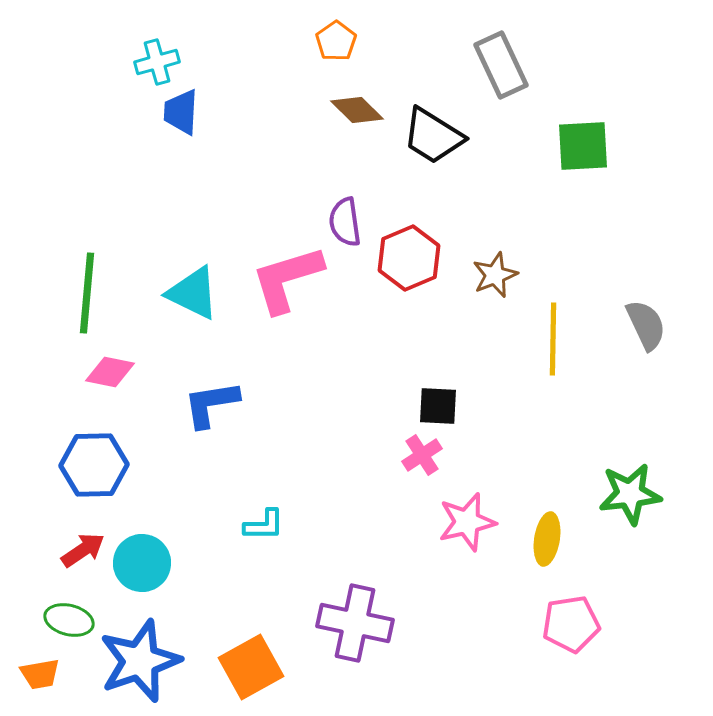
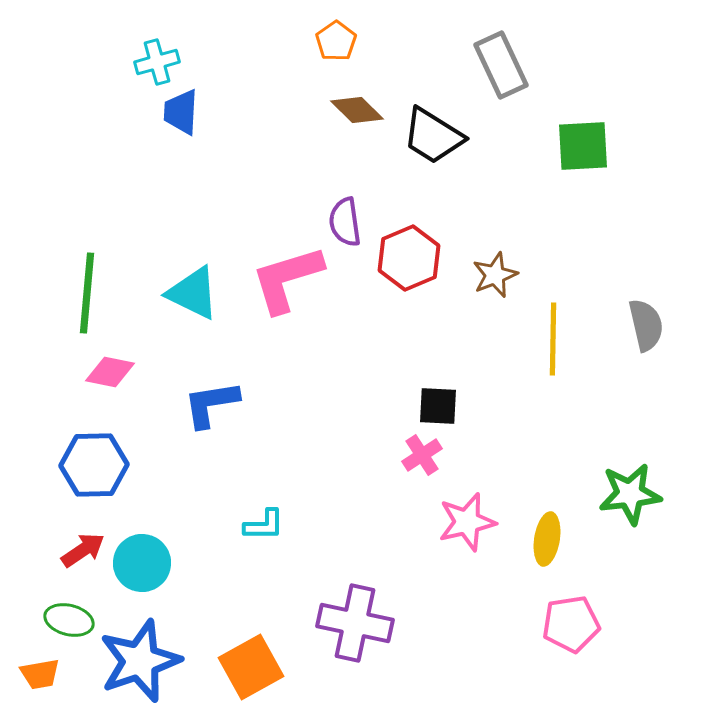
gray semicircle: rotated 12 degrees clockwise
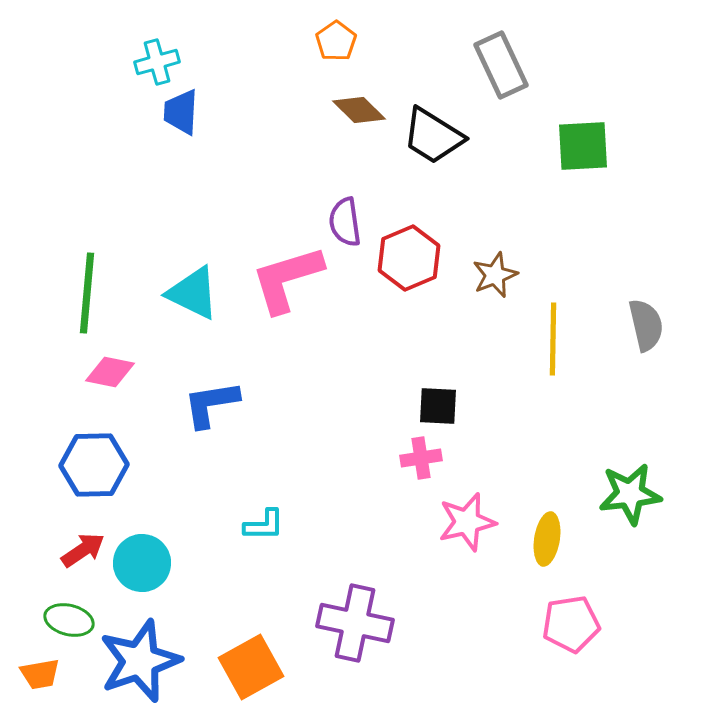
brown diamond: moved 2 px right
pink cross: moved 1 px left, 3 px down; rotated 24 degrees clockwise
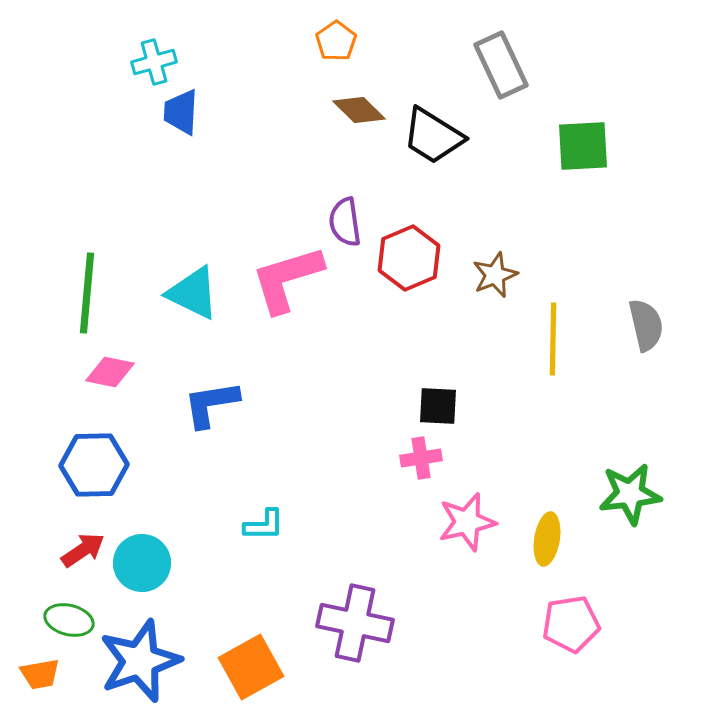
cyan cross: moved 3 px left
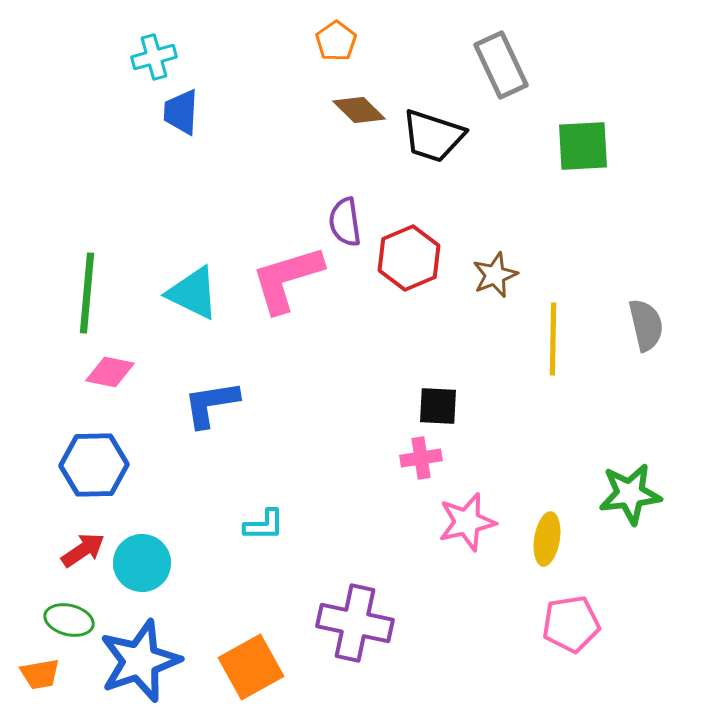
cyan cross: moved 5 px up
black trapezoid: rotated 14 degrees counterclockwise
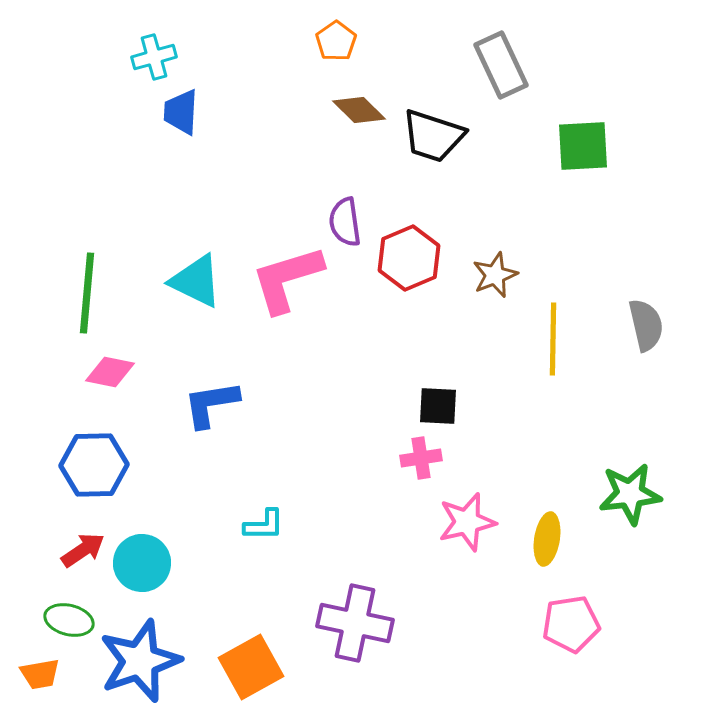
cyan triangle: moved 3 px right, 12 px up
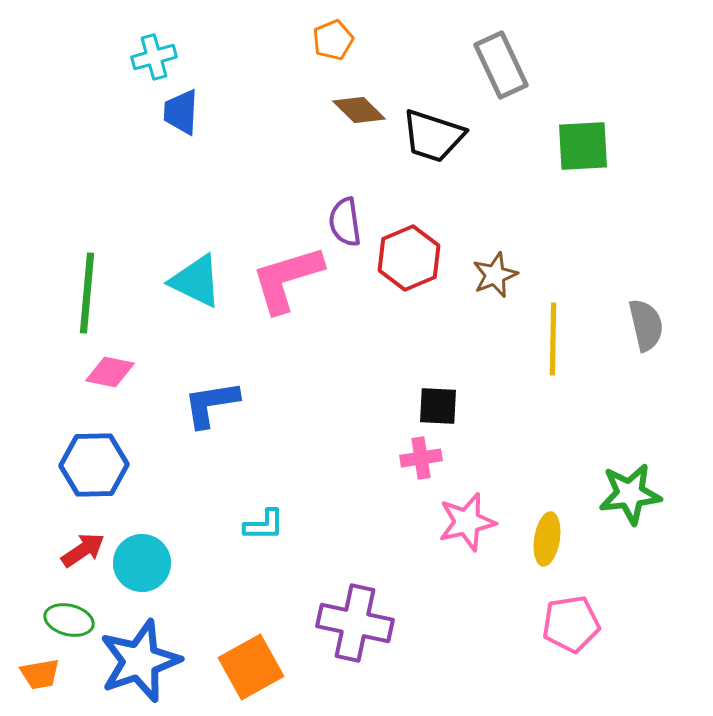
orange pentagon: moved 3 px left, 1 px up; rotated 12 degrees clockwise
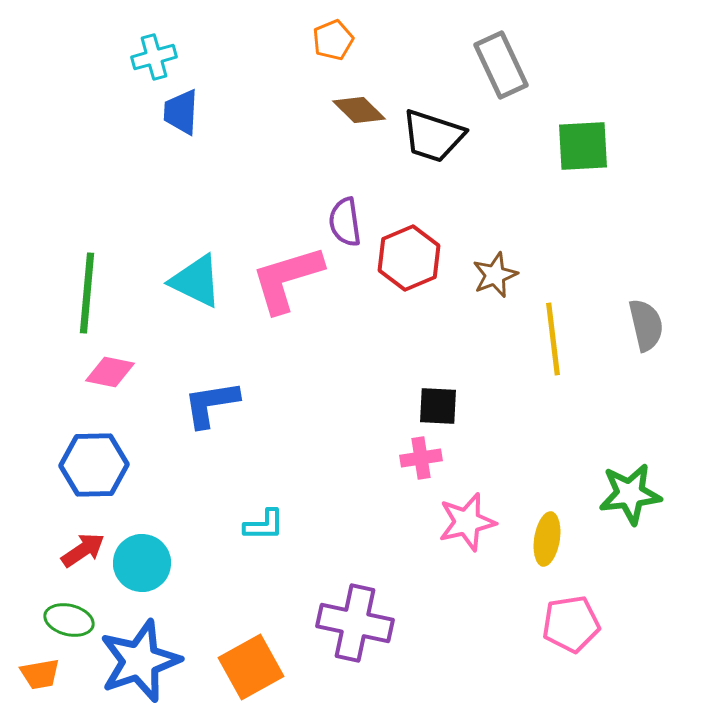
yellow line: rotated 8 degrees counterclockwise
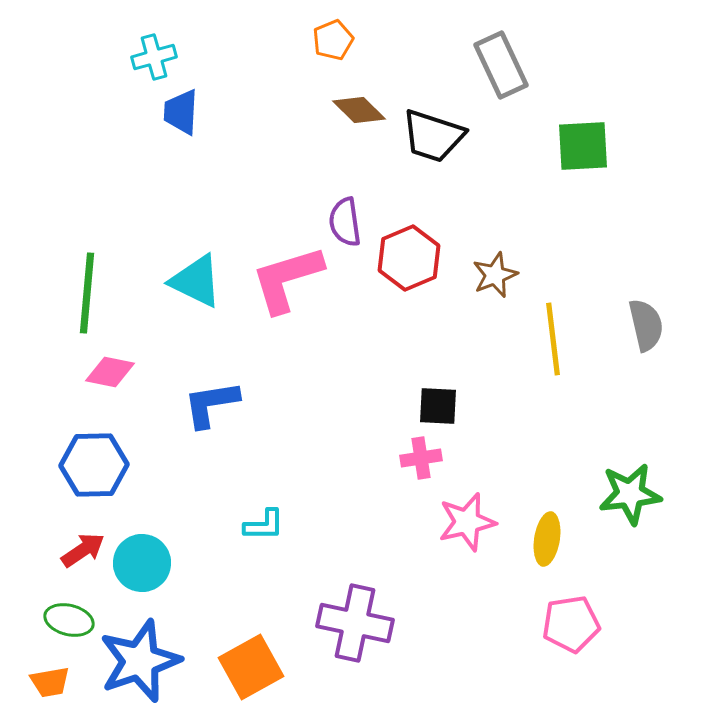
orange trapezoid: moved 10 px right, 8 px down
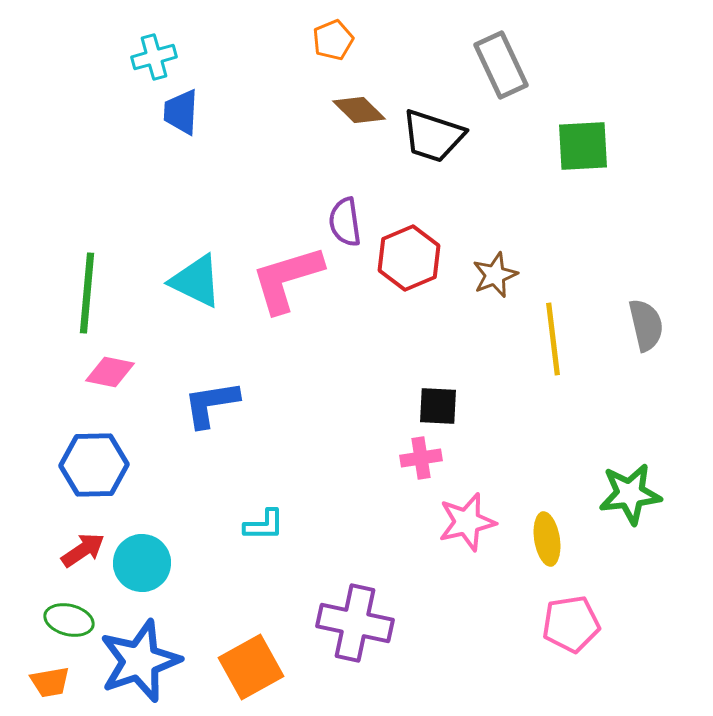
yellow ellipse: rotated 18 degrees counterclockwise
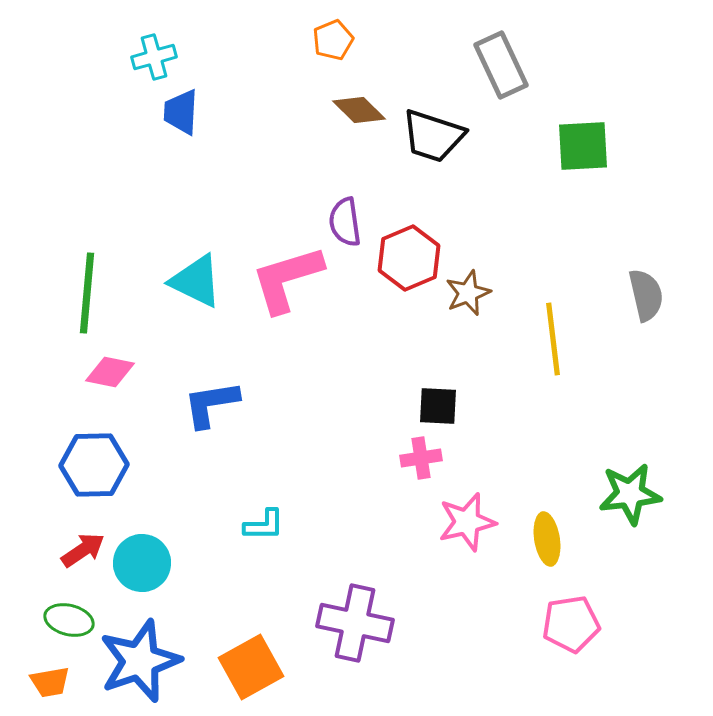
brown star: moved 27 px left, 18 px down
gray semicircle: moved 30 px up
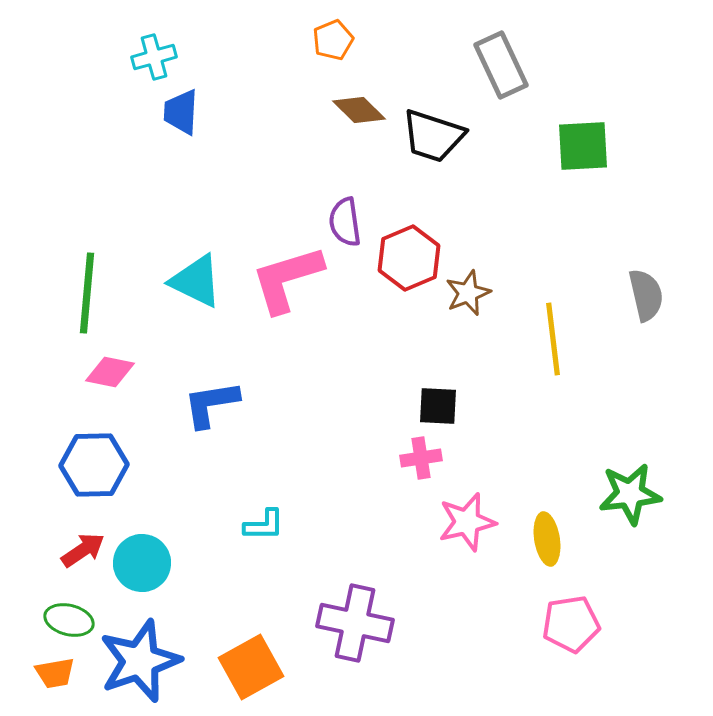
orange trapezoid: moved 5 px right, 9 px up
